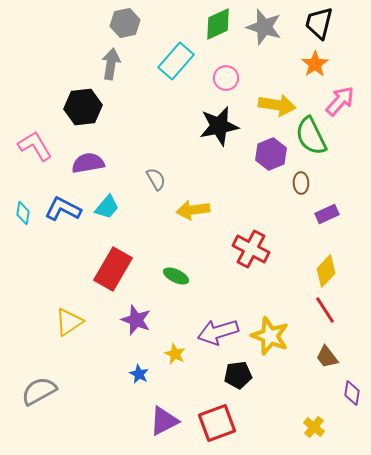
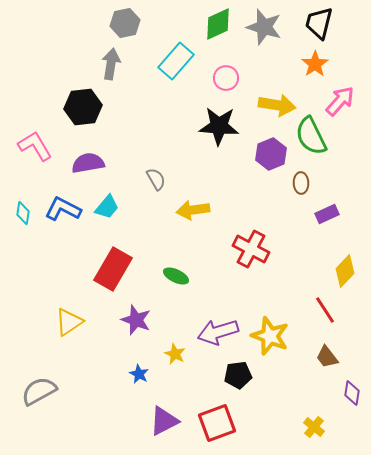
black star at (219, 126): rotated 15 degrees clockwise
yellow diamond at (326, 271): moved 19 px right
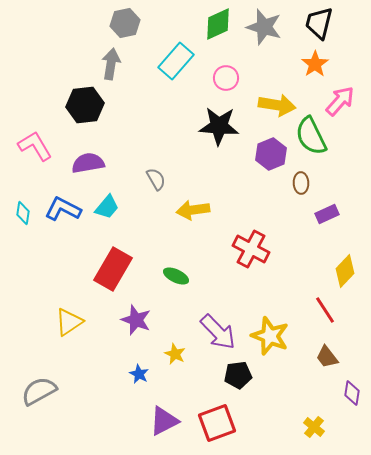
black hexagon at (83, 107): moved 2 px right, 2 px up
purple arrow at (218, 332): rotated 117 degrees counterclockwise
